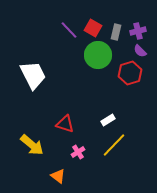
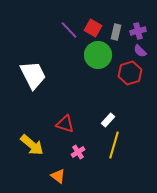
white rectangle: rotated 16 degrees counterclockwise
yellow line: rotated 28 degrees counterclockwise
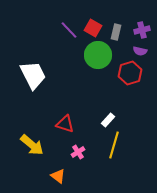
purple cross: moved 4 px right, 1 px up
purple semicircle: rotated 32 degrees counterclockwise
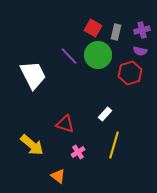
purple line: moved 26 px down
white rectangle: moved 3 px left, 6 px up
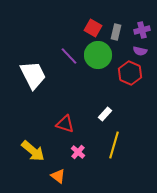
red hexagon: rotated 20 degrees counterclockwise
yellow arrow: moved 1 px right, 6 px down
pink cross: rotated 16 degrees counterclockwise
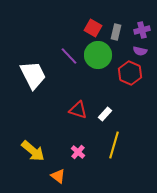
red triangle: moved 13 px right, 14 px up
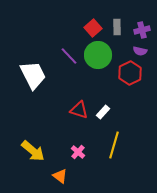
red square: rotated 18 degrees clockwise
gray rectangle: moved 1 px right, 5 px up; rotated 14 degrees counterclockwise
red hexagon: rotated 10 degrees clockwise
red triangle: moved 1 px right
white rectangle: moved 2 px left, 2 px up
orange triangle: moved 2 px right
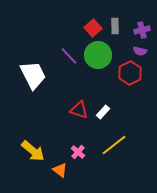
gray rectangle: moved 2 px left, 1 px up
yellow line: rotated 36 degrees clockwise
orange triangle: moved 6 px up
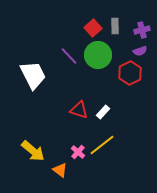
purple semicircle: rotated 32 degrees counterclockwise
yellow line: moved 12 px left
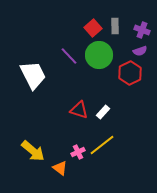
purple cross: rotated 35 degrees clockwise
green circle: moved 1 px right
pink cross: rotated 24 degrees clockwise
orange triangle: moved 2 px up
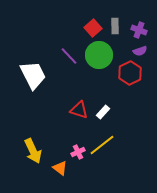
purple cross: moved 3 px left
yellow arrow: rotated 25 degrees clockwise
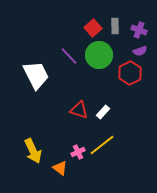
white trapezoid: moved 3 px right
